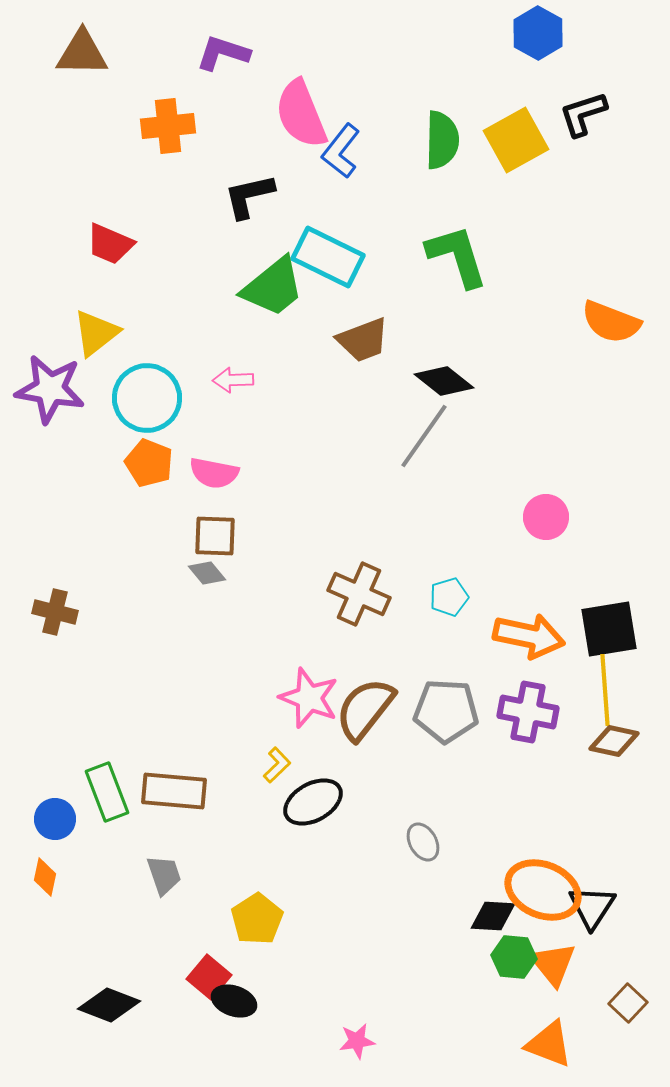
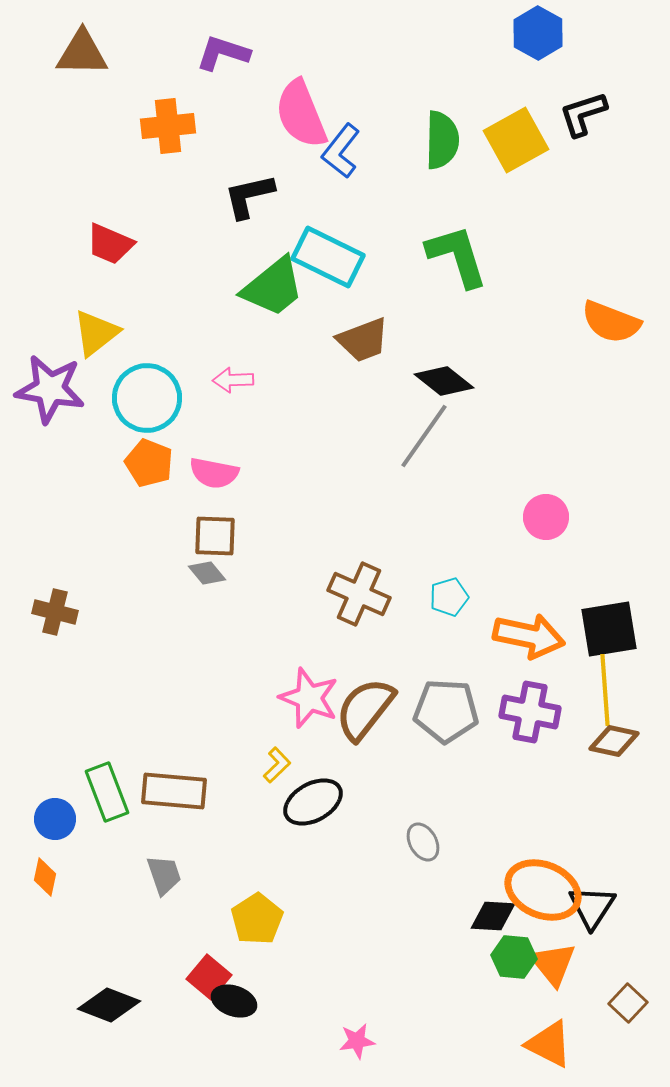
purple cross at (528, 712): moved 2 px right
orange triangle at (549, 1044): rotated 6 degrees clockwise
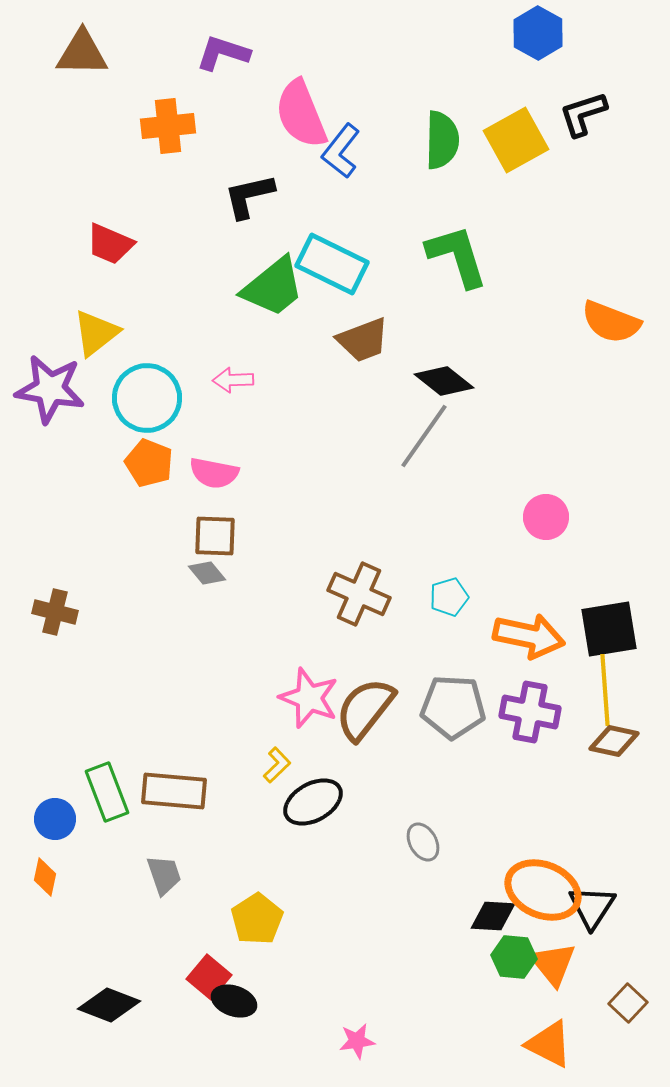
cyan rectangle at (328, 257): moved 4 px right, 7 px down
gray pentagon at (446, 711): moved 7 px right, 4 px up
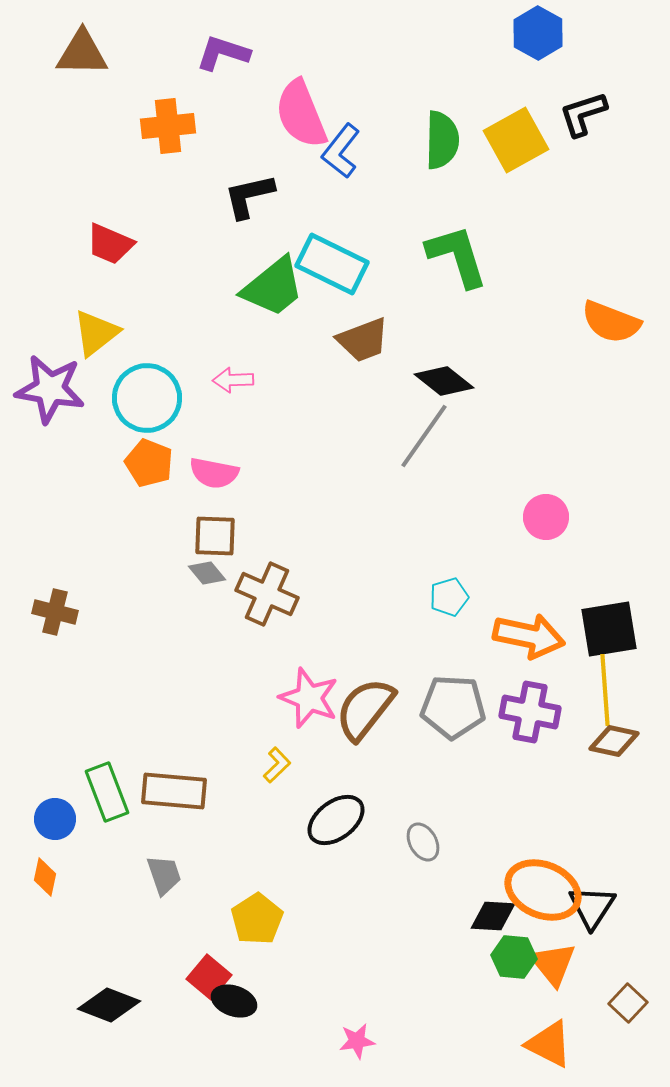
brown cross at (359, 594): moved 92 px left
black ellipse at (313, 802): moved 23 px right, 18 px down; rotated 8 degrees counterclockwise
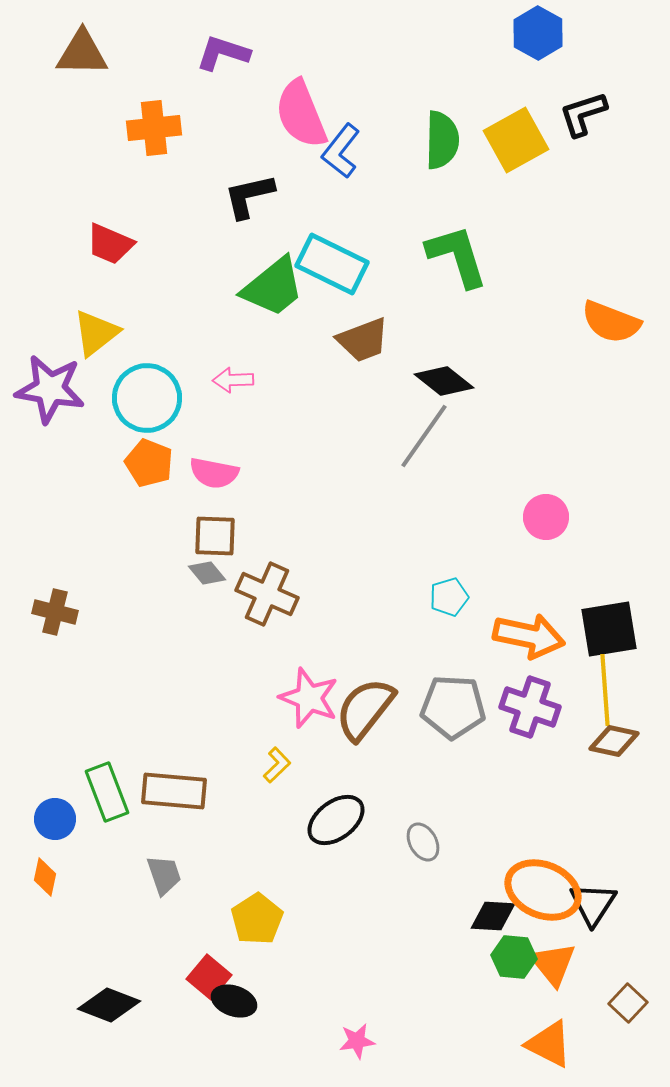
orange cross at (168, 126): moved 14 px left, 2 px down
purple cross at (530, 712): moved 5 px up; rotated 8 degrees clockwise
black triangle at (592, 907): moved 1 px right, 3 px up
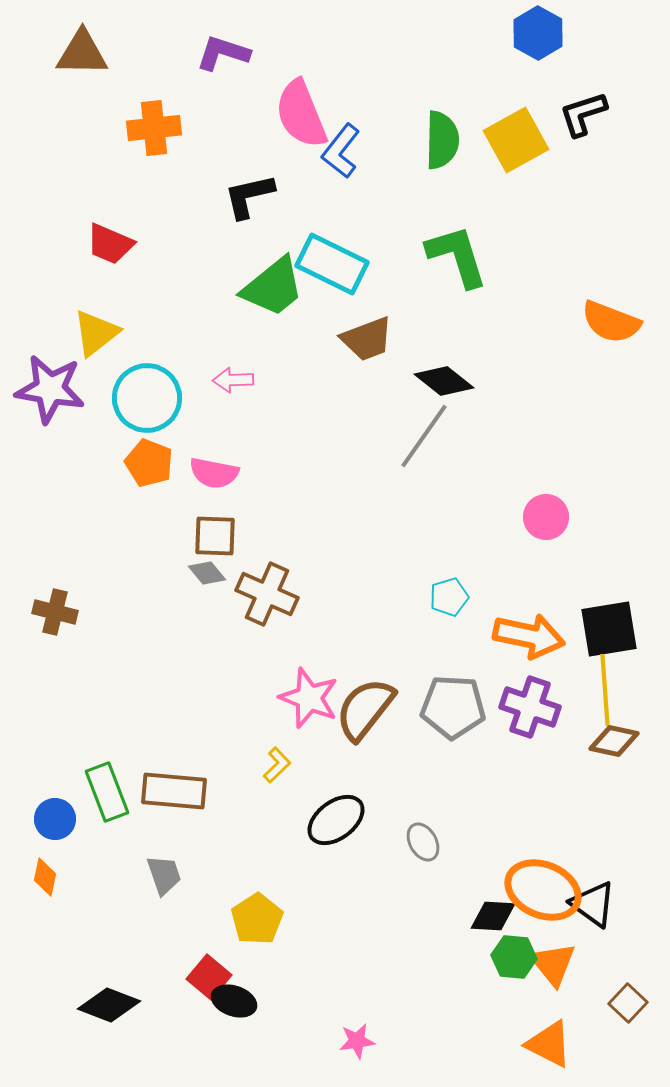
brown trapezoid at (363, 340): moved 4 px right, 1 px up
black triangle at (593, 904): rotated 27 degrees counterclockwise
